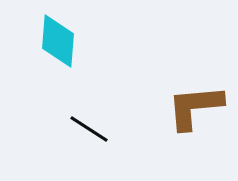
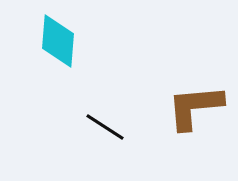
black line: moved 16 px right, 2 px up
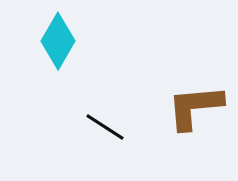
cyan diamond: rotated 26 degrees clockwise
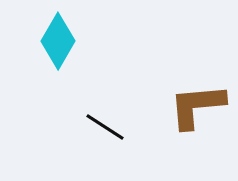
brown L-shape: moved 2 px right, 1 px up
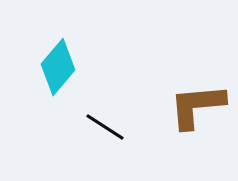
cyan diamond: moved 26 px down; rotated 10 degrees clockwise
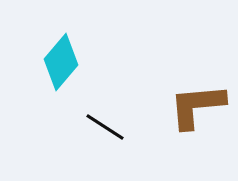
cyan diamond: moved 3 px right, 5 px up
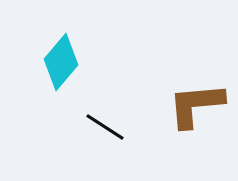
brown L-shape: moved 1 px left, 1 px up
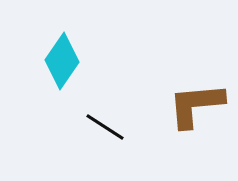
cyan diamond: moved 1 px right, 1 px up; rotated 6 degrees counterclockwise
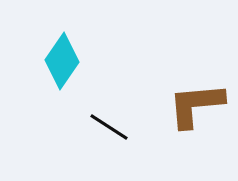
black line: moved 4 px right
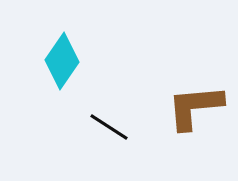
brown L-shape: moved 1 px left, 2 px down
